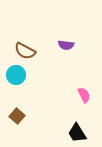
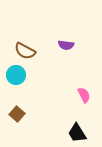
brown square: moved 2 px up
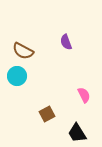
purple semicircle: moved 3 px up; rotated 63 degrees clockwise
brown semicircle: moved 2 px left
cyan circle: moved 1 px right, 1 px down
brown square: moved 30 px right; rotated 21 degrees clockwise
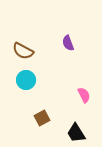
purple semicircle: moved 2 px right, 1 px down
cyan circle: moved 9 px right, 4 px down
brown square: moved 5 px left, 4 px down
black trapezoid: moved 1 px left
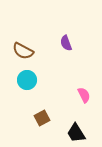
purple semicircle: moved 2 px left
cyan circle: moved 1 px right
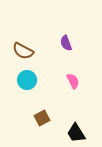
pink semicircle: moved 11 px left, 14 px up
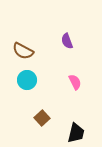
purple semicircle: moved 1 px right, 2 px up
pink semicircle: moved 2 px right, 1 px down
brown square: rotated 14 degrees counterclockwise
black trapezoid: rotated 135 degrees counterclockwise
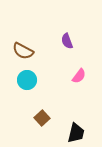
pink semicircle: moved 4 px right, 6 px up; rotated 63 degrees clockwise
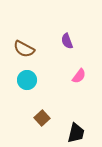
brown semicircle: moved 1 px right, 2 px up
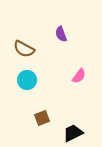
purple semicircle: moved 6 px left, 7 px up
brown square: rotated 21 degrees clockwise
black trapezoid: moved 3 px left; rotated 130 degrees counterclockwise
